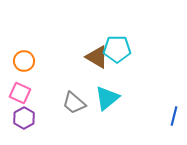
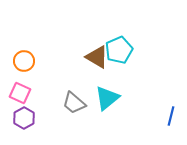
cyan pentagon: moved 2 px right, 1 px down; rotated 24 degrees counterclockwise
blue line: moved 3 px left
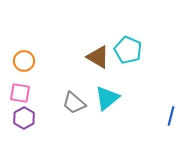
cyan pentagon: moved 9 px right; rotated 24 degrees counterclockwise
brown triangle: moved 1 px right
pink square: rotated 15 degrees counterclockwise
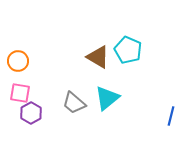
orange circle: moved 6 px left
purple hexagon: moved 7 px right, 5 px up
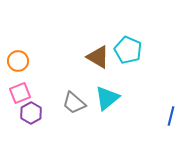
pink square: rotated 30 degrees counterclockwise
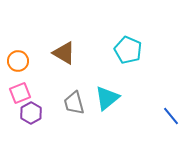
brown triangle: moved 34 px left, 4 px up
gray trapezoid: rotated 35 degrees clockwise
blue line: rotated 54 degrees counterclockwise
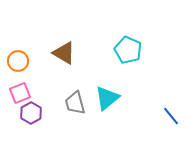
gray trapezoid: moved 1 px right
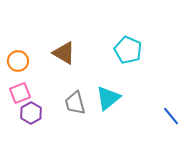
cyan triangle: moved 1 px right
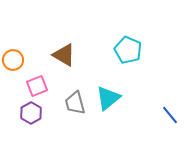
brown triangle: moved 2 px down
orange circle: moved 5 px left, 1 px up
pink square: moved 17 px right, 7 px up
blue line: moved 1 px left, 1 px up
